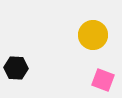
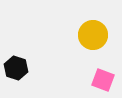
black hexagon: rotated 15 degrees clockwise
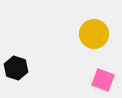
yellow circle: moved 1 px right, 1 px up
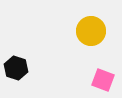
yellow circle: moved 3 px left, 3 px up
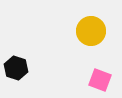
pink square: moved 3 px left
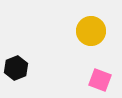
black hexagon: rotated 20 degrees clockwise
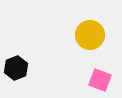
yellow circle: moved 1 px left, 4 px down
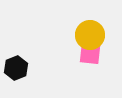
pink square: moved 10 px left, 26 px up; rotated 15 degrees counterclockwise
